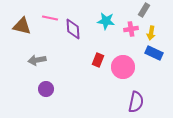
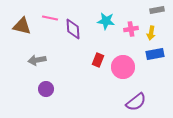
gray rectangle: moved 13 px right; rotated 48 degrees clockwise
blue rectangle: moved 1 px right, 1 px down; rotated 36 degrees counterclockwise
purple semicircle: rotated 40 degrees clockwise
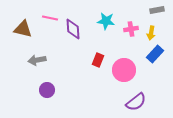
brown triangle: moved 1 px right, 3 px down
blue rectangle: rotated 36 degrees counterclockwise
pink circle: moved 1 px right, 3 px down
purple circle: moved 1 px right, 1 px down
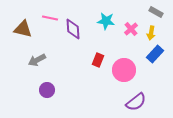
gray rectangle: moved 1 px left, 2 px down; rotated 40 degrees clockwise
pink cross: rotated 32 degrees counterclockwise
gray arrow: rotated 18 degrees counterclockwise
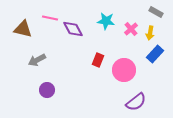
purple diamond: rotated 25 degrees counterclockwise
yellow arrow: moved 1 px left
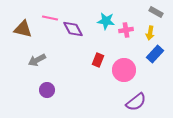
pink cross: moved 5 px left, 1 px down; rotated 32 degrees clockwise
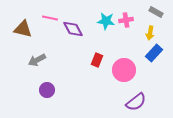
pink cross: moved 10 px up
blue rectangle: moved 1 px left, 1 px up
red rectangle: moved 1 px left
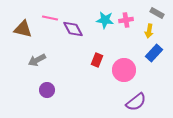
gray rectangle: moved 1 px right, 1 px down
cyan star: moved 1 px left, 1 px up
yellow arrow: moved 1 px left, 2 px up
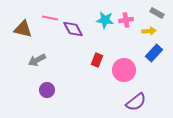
yellow arrow: rotated 104 degrees counterclockwise
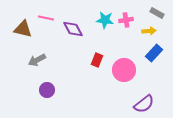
pink line: moved 4 px left
purple semicircle: moved 8 px right, 2 px down
